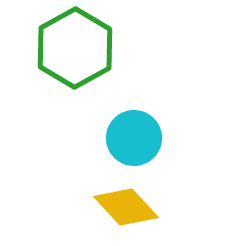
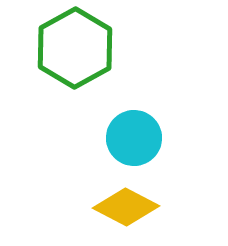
yellow diamond: rotated 20 degrees counterclockwise
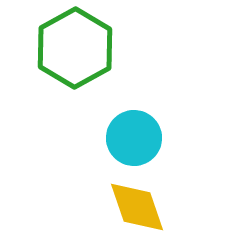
yellow diamond: moved 11 px right; rotated 44 degrees clockwise
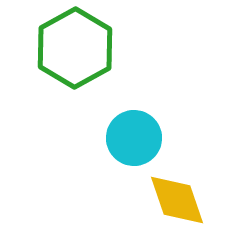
yellow diamond: moved 40 px right, 7 px up
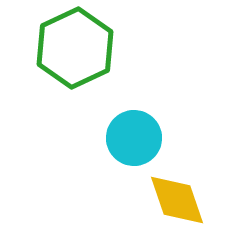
green hexagon: rotated 4 degrees clockwise
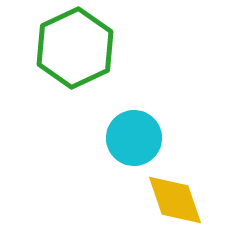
yellow diamond: moved 2 px left
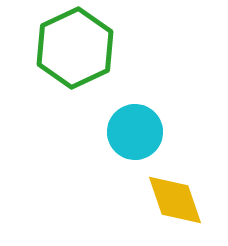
cyan circle: moved 1 px right, 6 px up
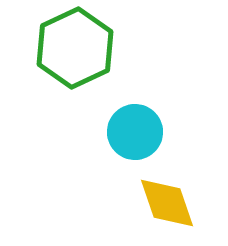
yellow diamond: moved 8 px left, 3 px down
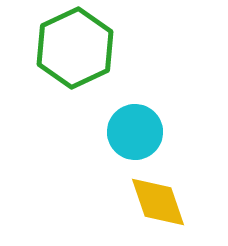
yellow diamond: moved 9 px left, 1 px up
